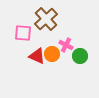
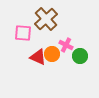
red triangle: moved 1 px right, 1 px down
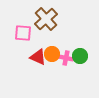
pink cross: moved 13 px down; rotated 16 degrees counterclockwise
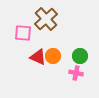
orange circle: moved 1 px right, 2 px down
pink cross: moved 10 px right, 15 px down
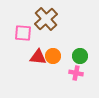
red triangle: rotated 18 degrees counterclockwise
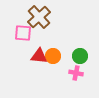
brown cross: moved 7 px left, 2 px up
red triangle: moved 1 px right, 1 px up
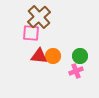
pink square: moved 8 px right
pink cross: moved 2 px up; rotated 32 degrees counterclockwise
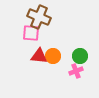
brown cross: rotated 25 degrees counterclockwise
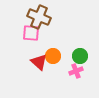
red triangle: moved 6 px down; rotated 36 degrees clockwise
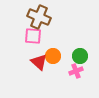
pink square: moved 2 px right, 3 px down
